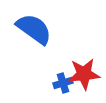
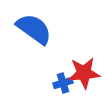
red star: moved 1 px up
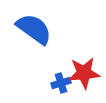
blue cross: moved 2 px left
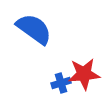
red star: moved 1 px down
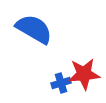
blue semicircle: rotated 6 degrees counterclockwise
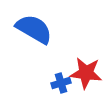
red star: moved 2 px right, 1 px up; rotated 12 degrees clockwise
